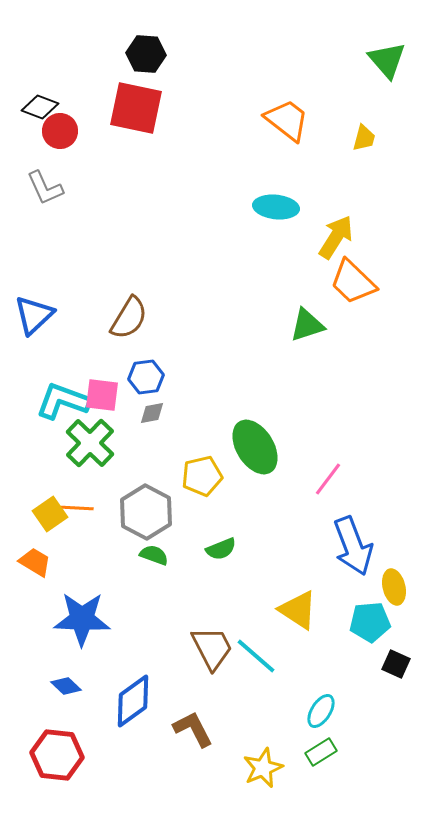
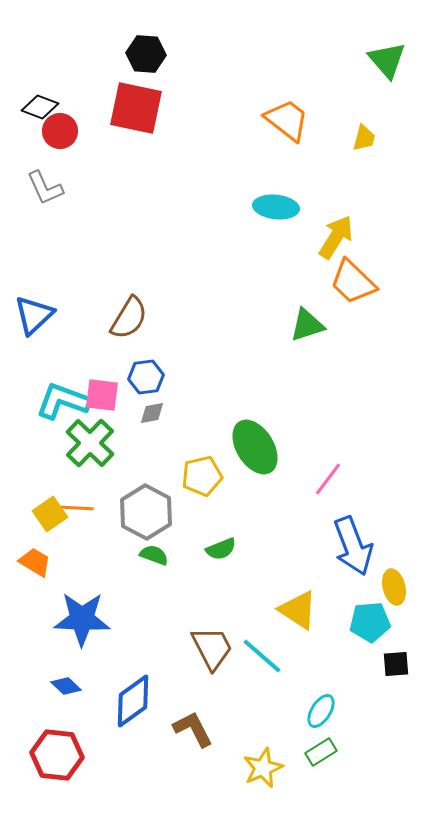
cyan line at (256, 656): moved 6 px right
black square at (396, 664): rotated 28 degrees counterclockwise
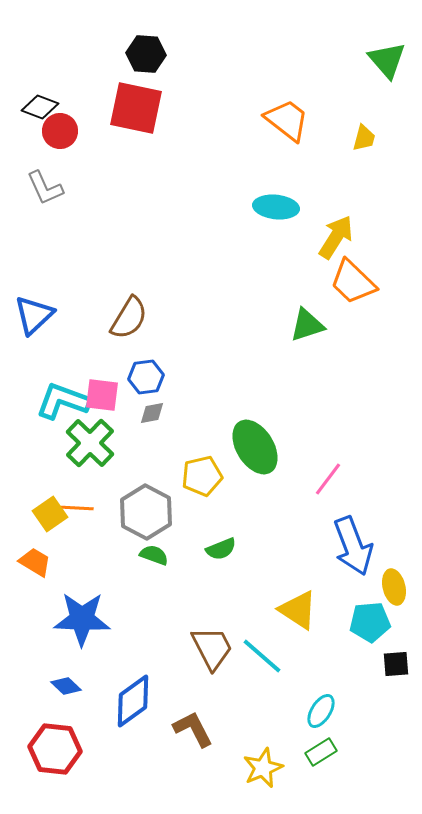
red hexagon at (57, 755): moved 2 px left, 6 px up
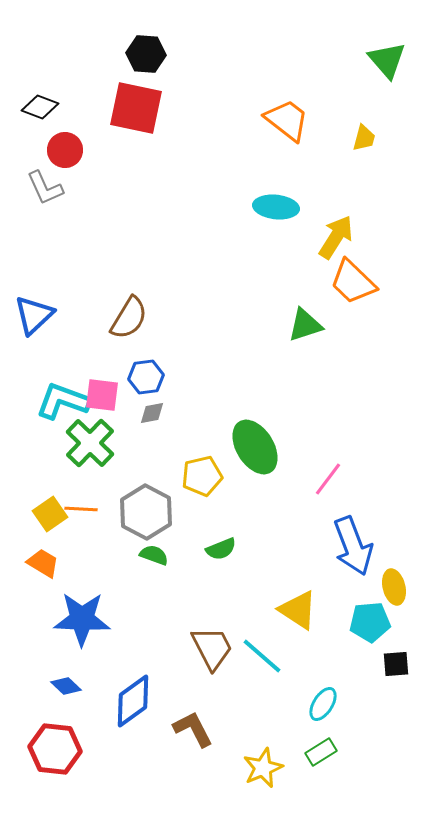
red circle at (60, 131): moved 5 px right, 19 px down
green triangle at (307, 325): moved 2 px left
orange line at (77, 508): moved 4 px right, 1 px down
orange trapezoid at (35, 562): moved 8 px right, 1 px down
cyan ellipse at (321, 711): moved 2 px right, 7 px up
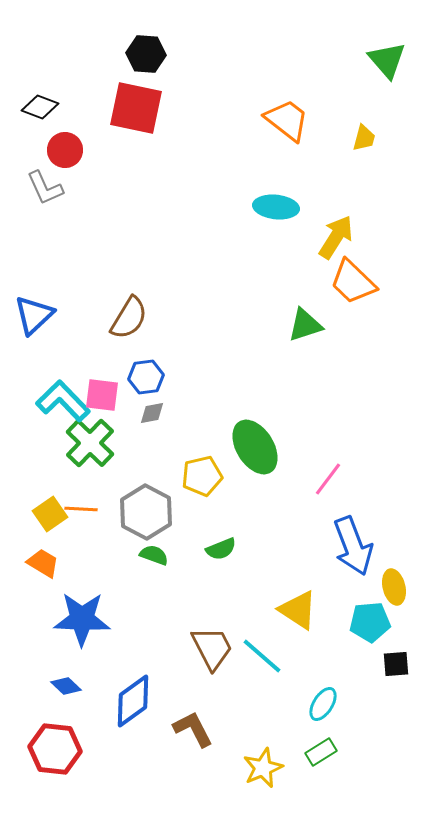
cyan L-shape at (63, 401): rotated 26 degrees clockwise
